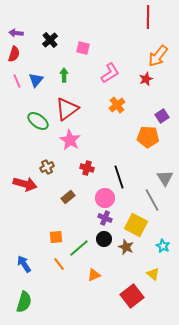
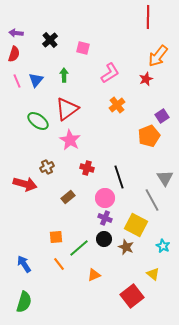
orange pentagon: moved 1 px right, 1 px up; rotated 25 degrees counterclockwise
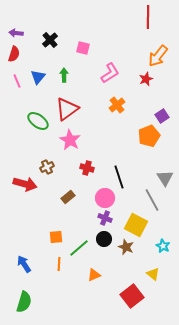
blue triangle: moved 2 px right, 3 px up
orange line: rotated 40 degrees clockwise
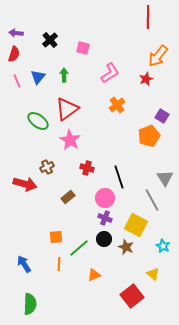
purple square: rotated 24 degrees counterclockwise
green semicircle: moved 6 px right, 2 px down; rotated 15 degrees counterclockwise
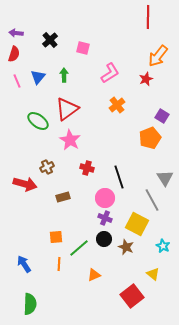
orange pentagon: moved 1 px right, 2 px down
brown rectangle: moved 5 px left; rotated 24 degrees clockwise
yellow square: moved 1 px right, 1 px up
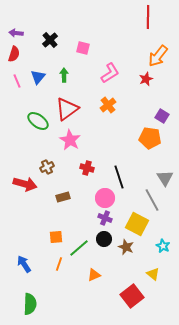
orange cross: moved 9 px left
orange pentagon: rotated 30 degrees clockwise
orange line: rotated 16 degrees clockwise
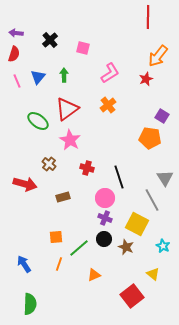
brown cross: moved 2 px right, 3 px up; rotated 24 degrees counterclockwise
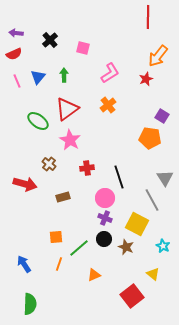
red semicircle: rotated 49 degrees clockwise
red cross: rotated 24 degrees counterclockwise
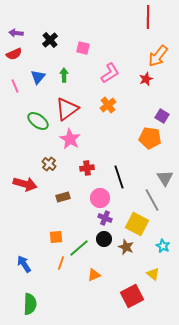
pink line: moved 2 px left, 5 px down
pink star: moved 1 px up
pink circle: moved 5 px left
orange line: moved 2 px right, 1 px up
red square: rotated 10 degrees clockwise
